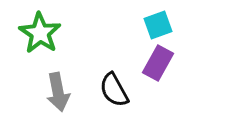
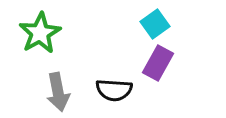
cyan square: moved 3 px left, 1 px up; rotated 16 degrees counterclockwise
green star: rotated 9 degrees clockwise
black semicircle: rotated 57 degrees counterclockwise
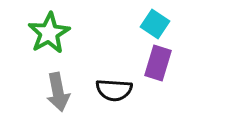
cyan square: rotated 20 degrees counterclockwise
green star: moved 9 px right
purple rectangle: rotated 12 degrees counterclockwise
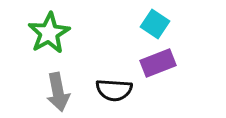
purple rectangle: rotated 52 degrees clockwise
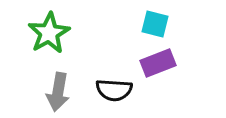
cyan square: rotated 20 degrees counterclockwise
gray arrow: rotated 21 degrees clockwise
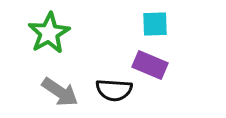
cyan square: rotated 16 degrees counterclockwise
purple rectangle: moved 8 px left, 2 px down; rotated 44 degrees clockwise
gray arrow: moved 2 px right; rotated 66 degrees counterclockwise
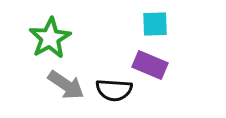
green star: moved 1 px right, 5 px down
gray arrow: moved 6 px right, 7 px up
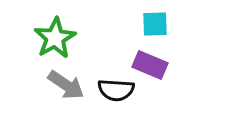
green star: moved 5 px right
black semicircle: moved 2 px right
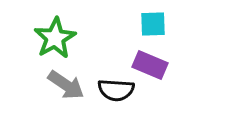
cyan square: moved 2 px left
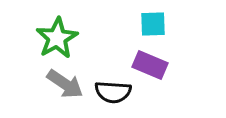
green star: moved 2 px right
gray arrow: moved 1 px left, 1 px up
black semicircle: moved 3 px left, 2 px down
